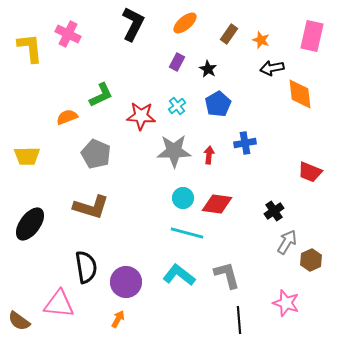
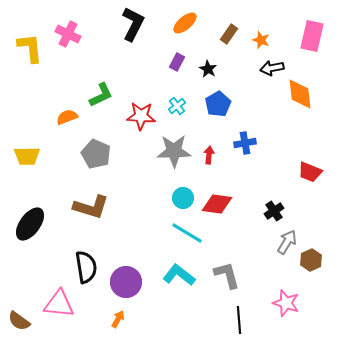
cyan line: rotated 16 degrees clockwise
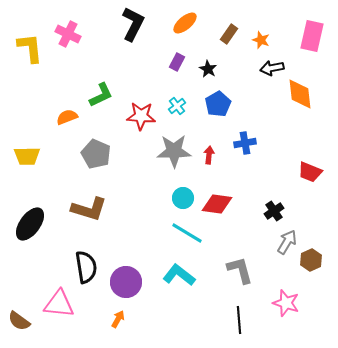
brown L-shape: moved 2 px left, 2 px down
gray L-shape: moved 13 px right, 5 px up
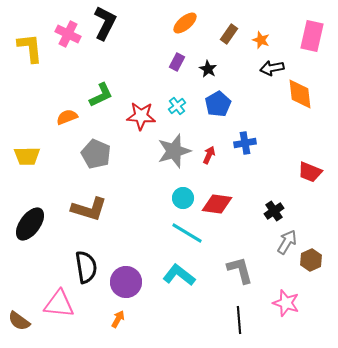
black L-shape: moved 28 px left, 1 px up
gray star: rotated 16 degrees counterclockwise
red arrow: rotated 18 degrees clockwise
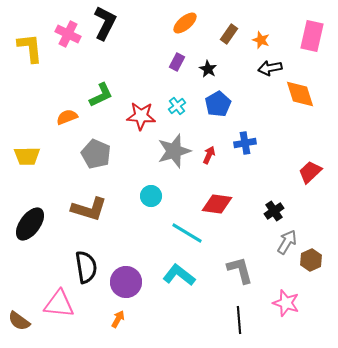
black arrow: moved 2 px left
orange diamond: rotated 12 degrees counterclockwise
red trapezoid: rotated 115 degrees clockwise
cyan circle: moved 32 px left, 2 px up
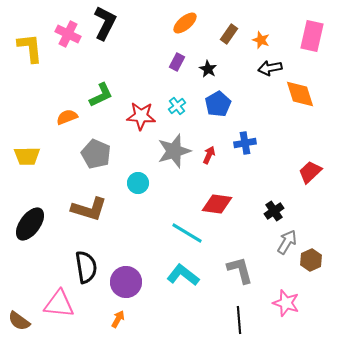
cyan circle: moved 13 px left, 13 px up
cyan L-shape: moved 4 px right
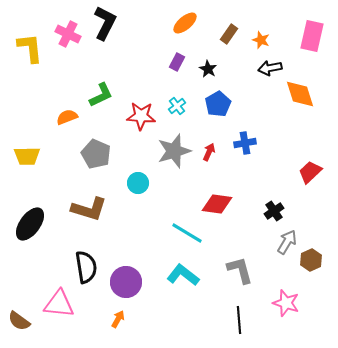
red arrow: moved 3 px up
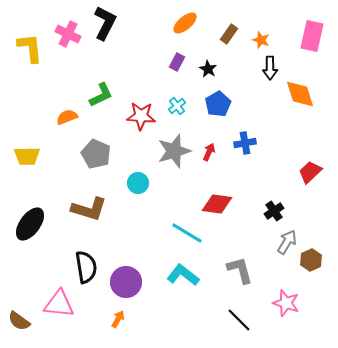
black arrow: rotated 80 degrees counterclockwise
black line: rotated 40 degrees counterclockwise
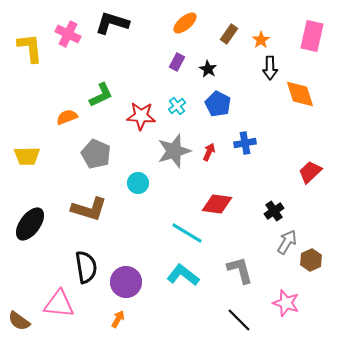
black L-shape: moved 7 px right; rotated 100 degrees counterclockwise
orange star: rotated 18 degrees clockwise
blue pentagon: rotated 15 degrees counterclockwise
